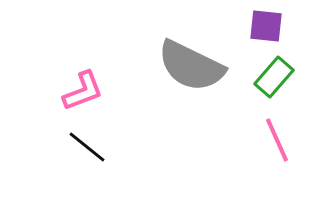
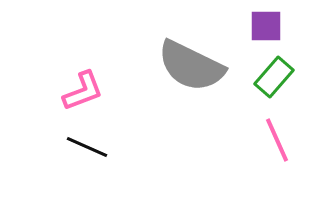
purple square: rotated 6 degrees counterclockwise
black line: rotated 15 degrees counterclockwise
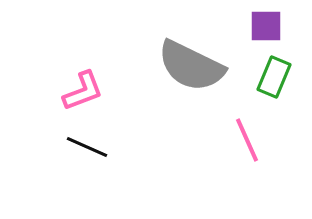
green rectangle: rotated 18 degrees counterclockwise
pink line: moved 30 px left
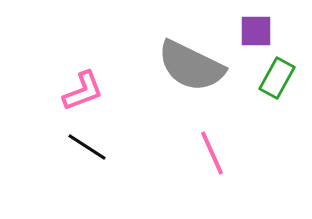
purple square: moved 10 px left, 5 px down
green rectangle: moved 3 px right, 1 px down; rotated 6 degrees clockwise
pink line: moved 35 px left, 13 px down
black line: rotated 9 degrees clockwise
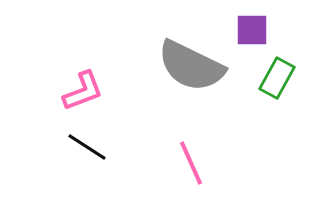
purple square: moved 4 px left, 1 px up
pink line: moved 21 px left, 10 px down
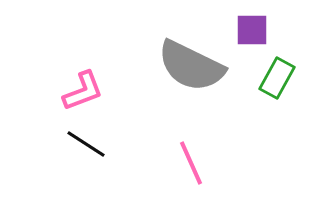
black line: moved 1 px left, 3 px up
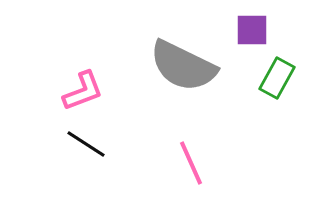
gray semicircle: moved 8 px left
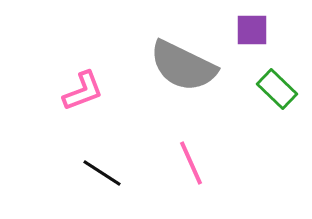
green rectangle: moved 11 px down; rotated 75 degrees counterclockwise
black line: moved 16 px right, 29 px down
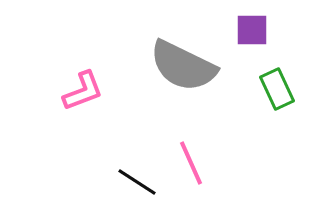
green rectangle: rotated 21 degrees clockwise
black line: moved 35 px right, 9 px down
